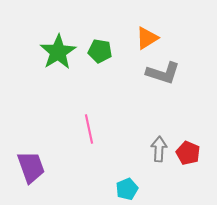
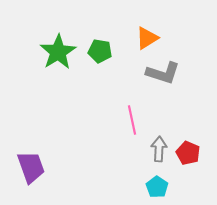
pink line: moved 43 px right, 9 px up
cyan pentagon: moved 30 px right, 2 px up; rotated 15 degrees counterclockwise
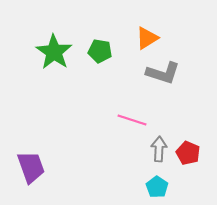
green star: moved 4 px left; rotated 6 degrees counterclockwise
pink line: rotated 60 degrees counterclockwise
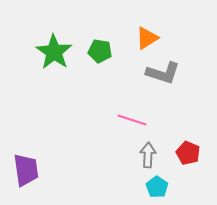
gray arrow: moved 11 px left, 6 px down
purple trapezoid: moved 5 px left, 3 px down; rotated 12 degrees clockwise
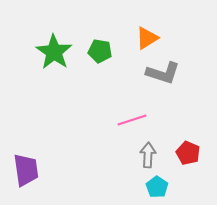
pink line: rotated 36 degrees counterclockwise
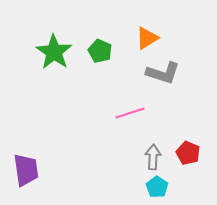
green pentagon: rotated 15 degrees clockwise
pink line: moved 2 px left, 7 px up
gray arrow: moved 5 px right, 2 px down
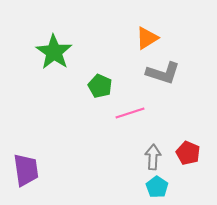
green pentagon: moved 35 px down
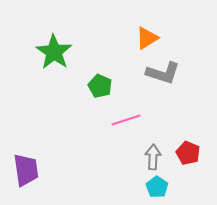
pink line: moved 4 px left, 7 px down
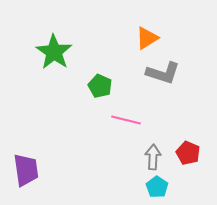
pink line: rotated 32 degrees clockwise
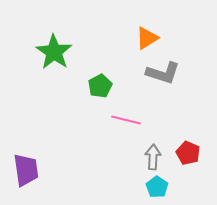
green pentagon: rotated 20 degrees clockwise
